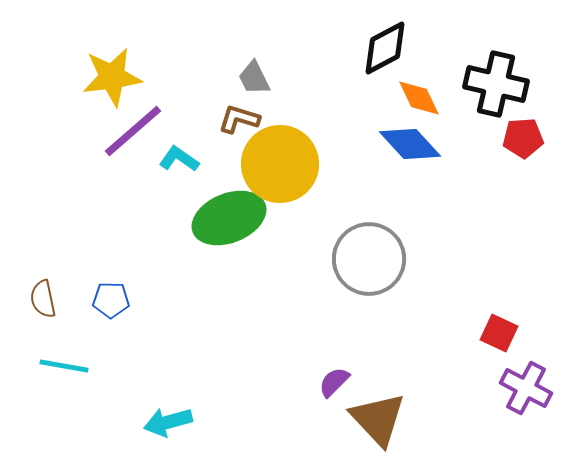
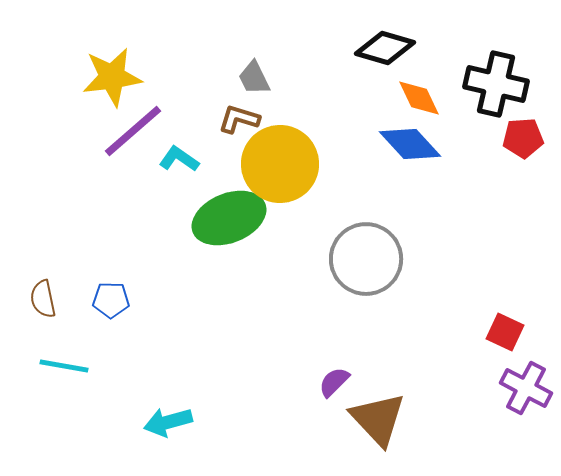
black diamond: rotated 44 degrees clockwise
gray circle: moved 3 px left
red square: moved 6 px right, 1 px up
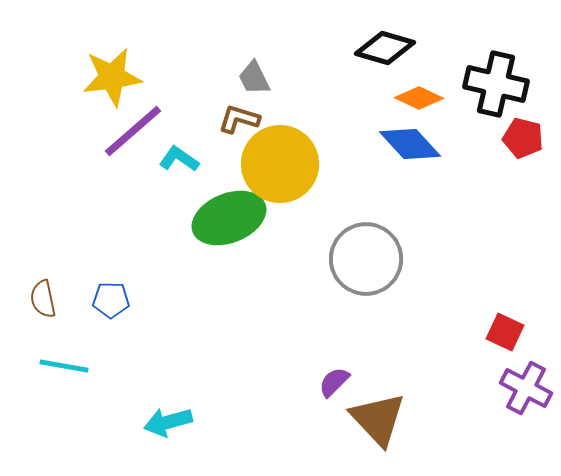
orange diamond: rotated 39 degrees counterclockwise
red pentagon: rotated 18 degrees clockwise
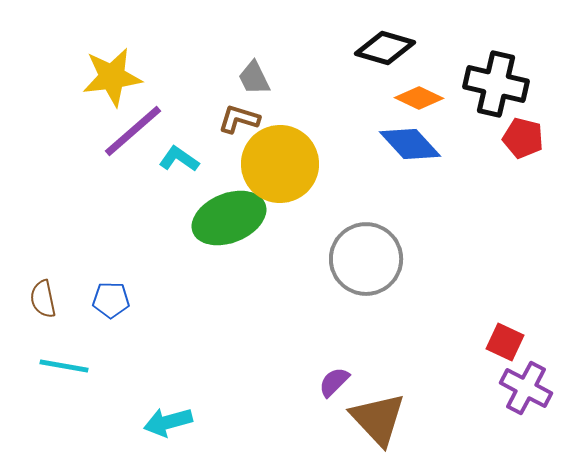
red square: moved 10 px down
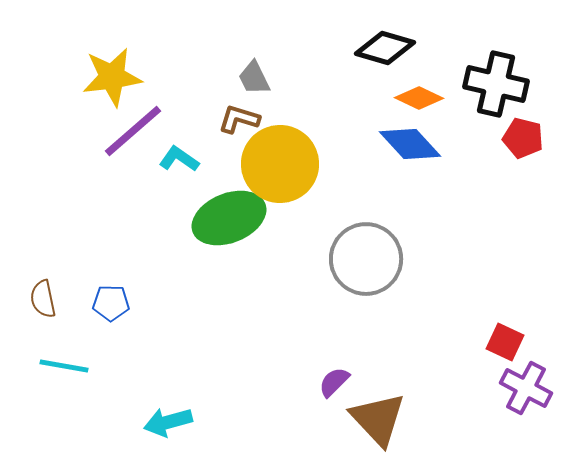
blue pentagon: moved 3 px down
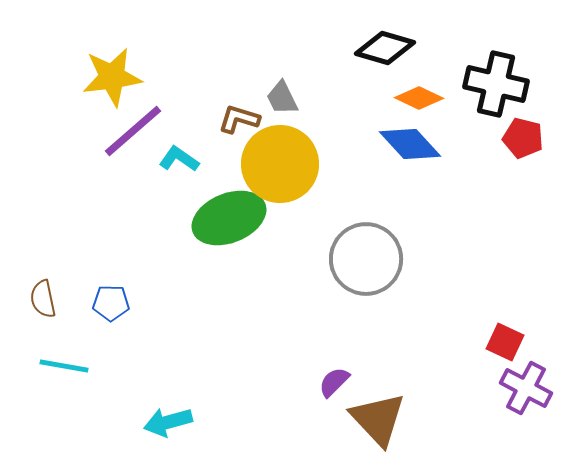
gray trapezoid: moved 28 px right, 20 px down
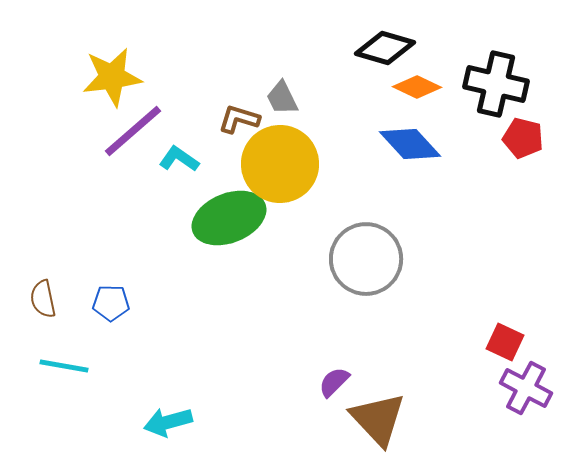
orange diamond: moved 2 px left, 11 px up
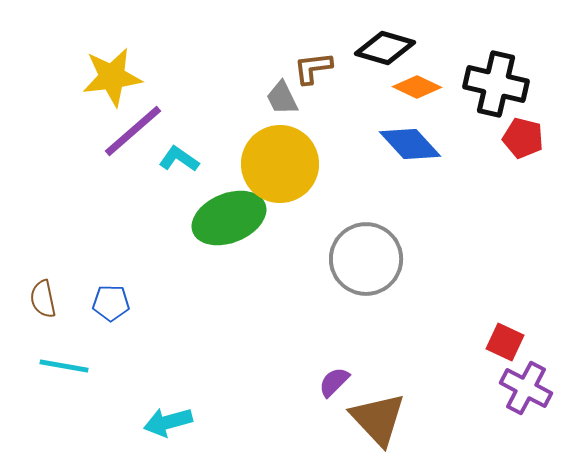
brown L-shape: moved 74 px right, 51 px up; rotated 24 degrees counterclockwise
